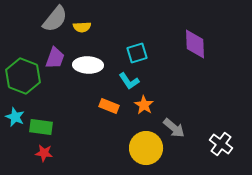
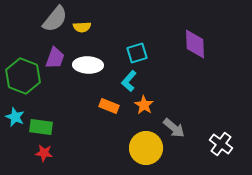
cyan L-shape: rotated 75 degrees clockwise
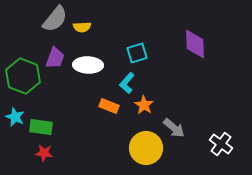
cyan L-shape: moved 2 px left, 2 px down
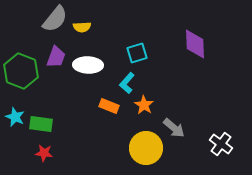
purple trapezoid: moved 1 px right, 1 px up
green hexagon: moved 2 px left, 5 px up
green rectangle: moved 3 px up
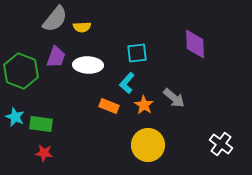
cyan square: rotated 10 degrees clockwise
gray arrow: moved 30 px up
yellow circle: moved 2 px right, 3 px up
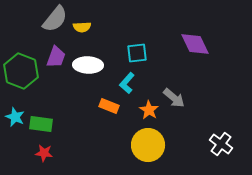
purple diamond: rotated 24 degrees counterclockwise
orange star: moved 5 px right, 5 px down
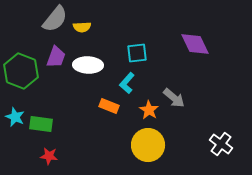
red star: moved 5 px right, 3 px down
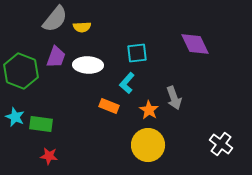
gray arrow: rotated 30 degrees clockwise
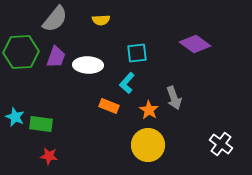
yellow semicircle: moved 19 px right, 7 px up
purple diamond: rotated 28 degrees counterclockwise
green hexagon: moved 19 px up; rotated 24 degrees counterclockwise
